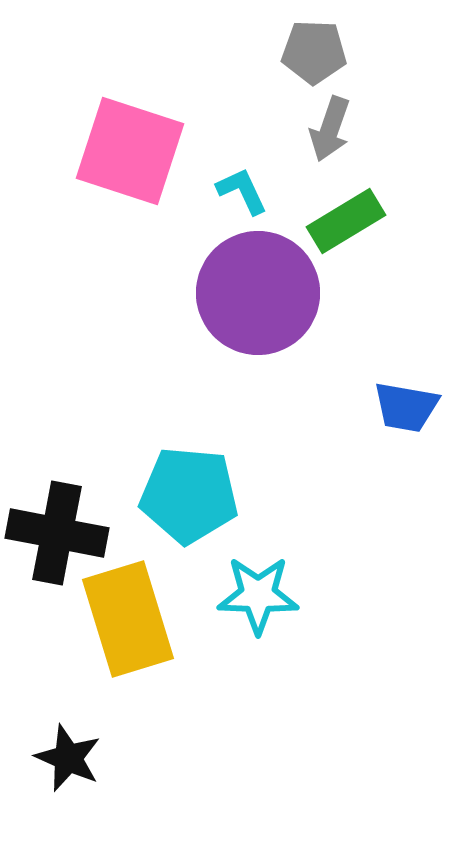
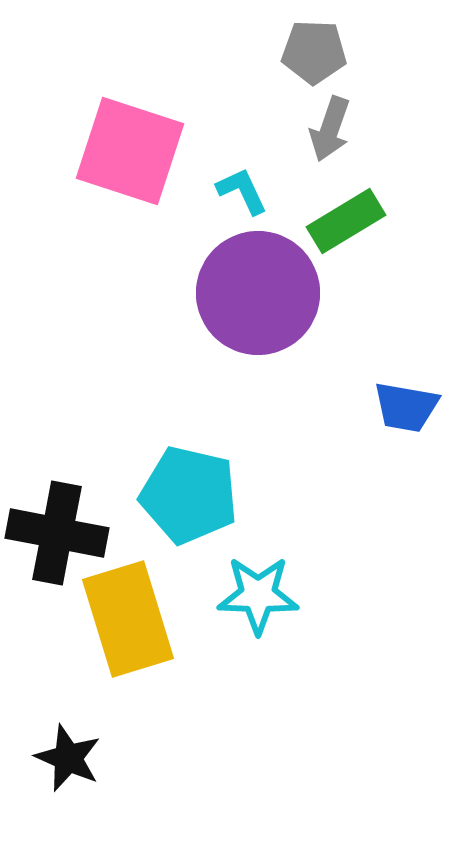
cyan pentagon: rotated 8 degrees clockwise
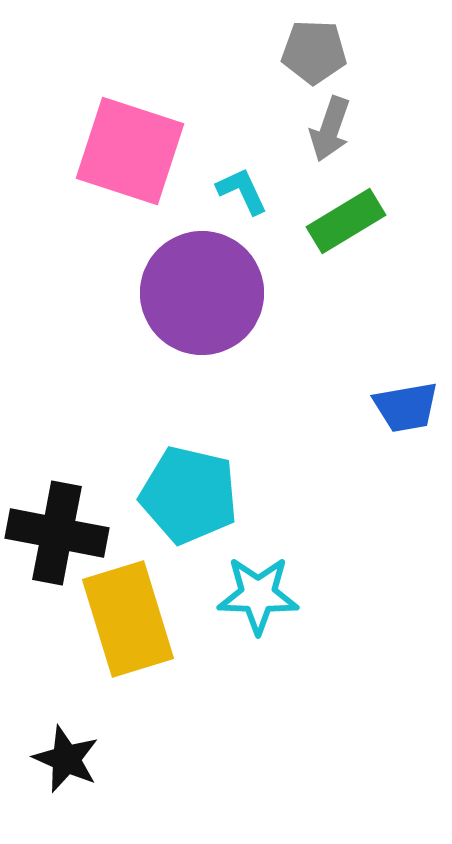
purple circle: moved 56 px left
blue trapezoid: rotated 20 degrees counterclockwise
black star: moved 2 px left, 1 px down
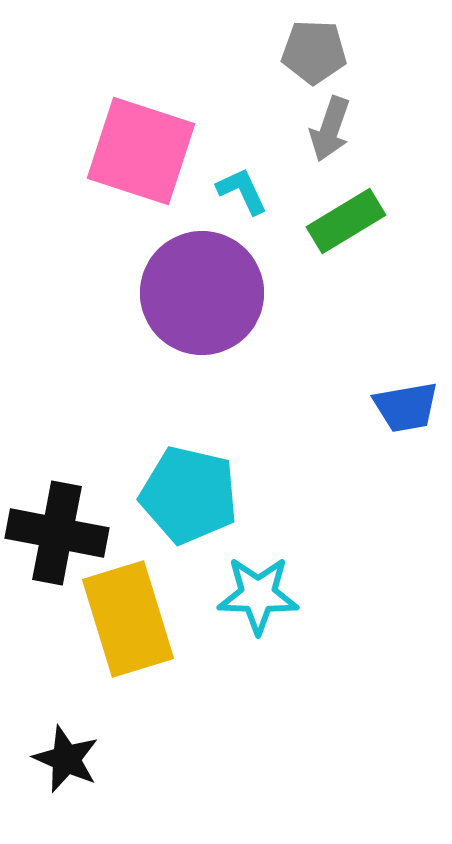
pink square: moved 11 px right
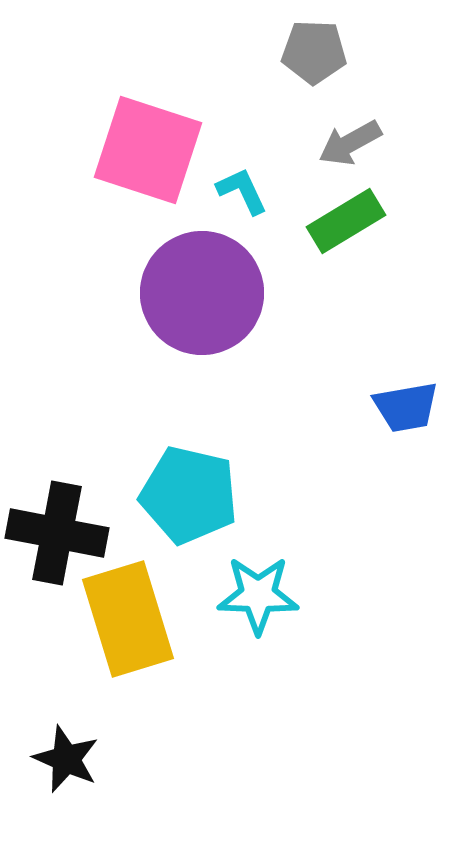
gray arrow: moved 20 px right, 14 px down; rotated 42 degrees clockwise
pink square: moved 7 px right, 1 px up
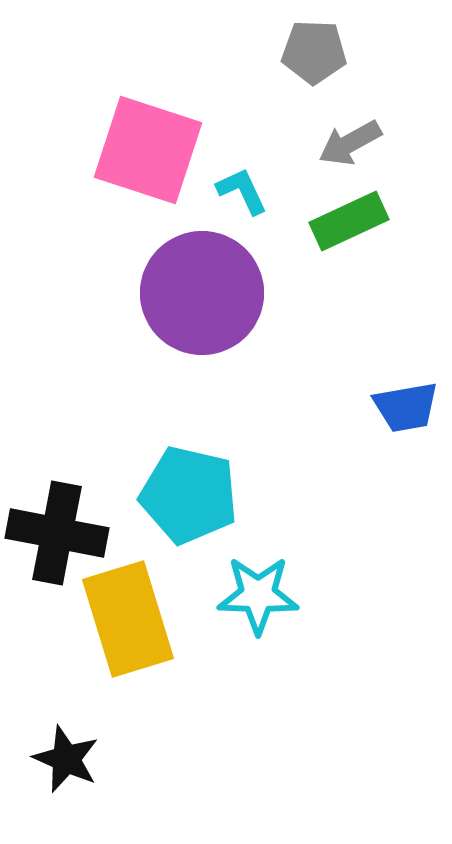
green rectangle: moved 3 px right; rotated 6 degrees clockwise
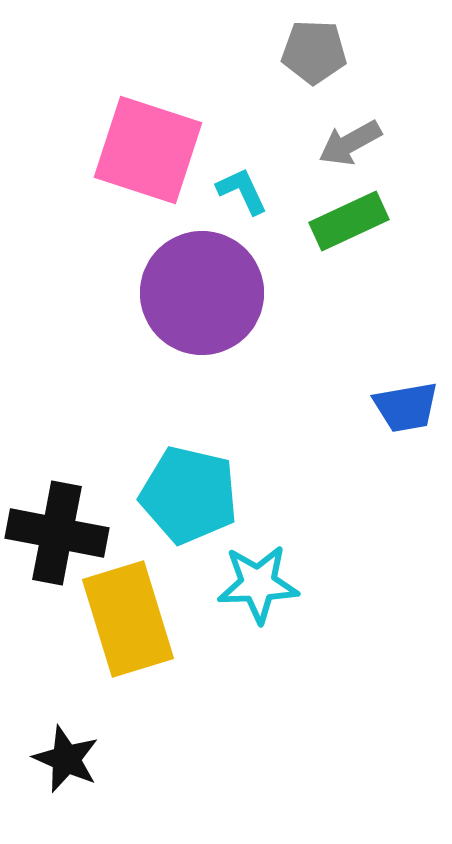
cyan star: moved 11 px up; rotated 4 degrees counterclockwise
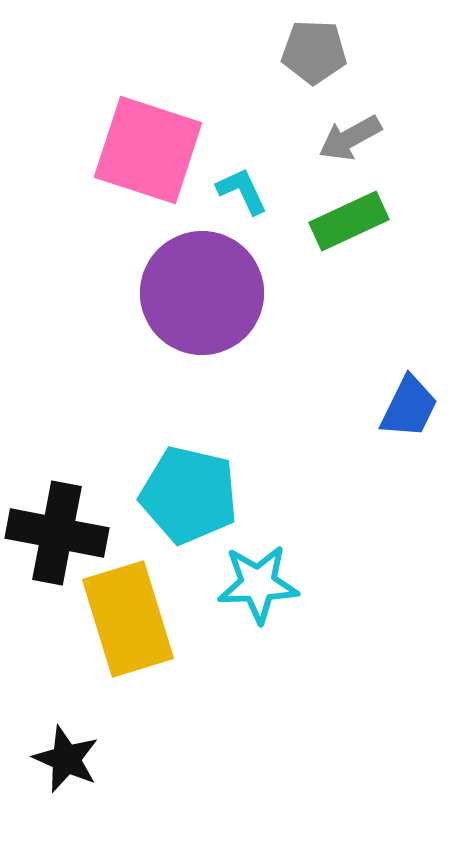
gray arrow: moved 5 px up
blue trapezoid: moved 3 px right; rotated 54 degrees counterclockwise
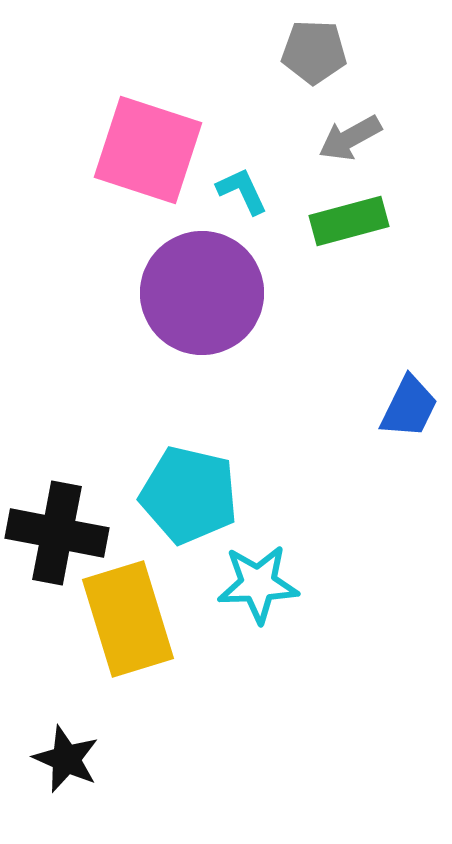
green rectangle: rotated 10 degrees clockwise
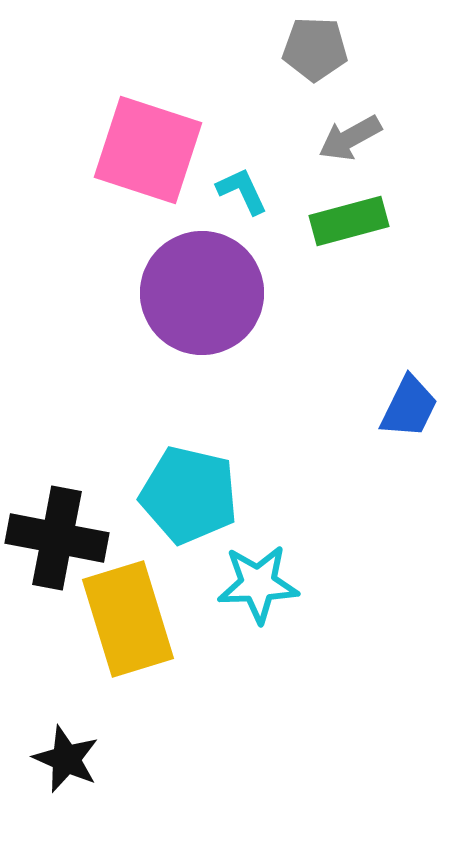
gray pentagon: moved 1 px right, 3 px up
black cross: moved 5 px down
